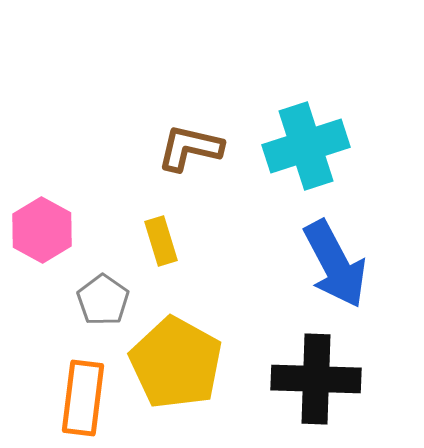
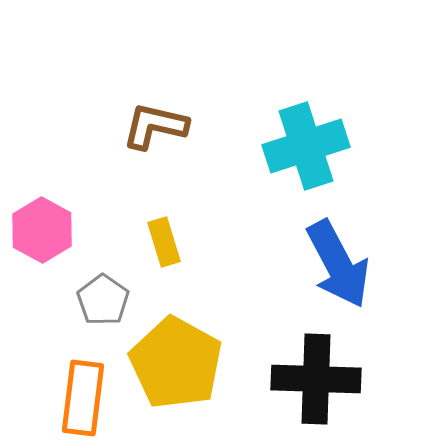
brown L-shape: moved 35 px left, 22 px up
yellow rectangle: moved 3 px right, 1 px down
blue arrow: moved 3 px right
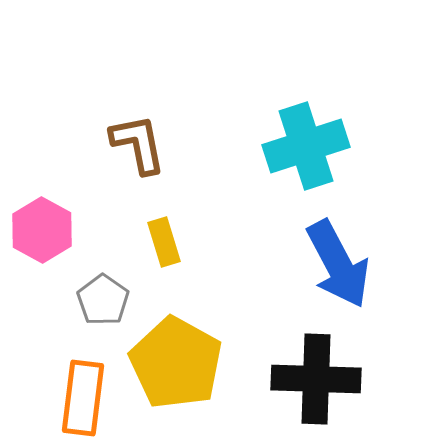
brown L-shape: moved 17 px left, 18 px down; rotated 66 degrees clockwise
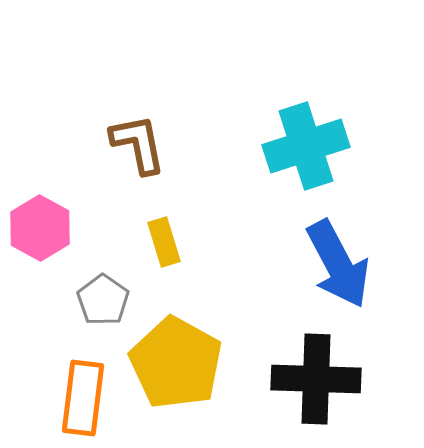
pink hexagon: moved 2 px left, 2 px up
